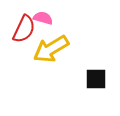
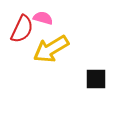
red semicircle: moved 2 px left
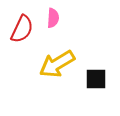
pink semicircle: moved 10 px right; rotated 78 degrees clockwise
yellow arrow: moved 6 px right, 15 px down
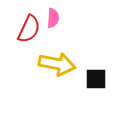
red semicircle: moved 7 px right
yellow arrow: rotated 138 degrees counterclockwise
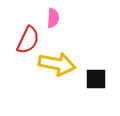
red semicircle: moved 1 px left, 11 px down
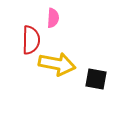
red semicircle: moved 3 px right; rotated 24 degrees counterclockwise
black square: rotated 10 degrees clockwise
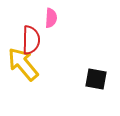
pink semicircle: moved 2 px left
yellow arrow: moved 34 px left; rotated 141 degrees counterclockwise
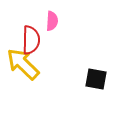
pink semicircle: moved 1 px right, 3 px down
yellow arrow: rotated 6 degrees counterclockwise
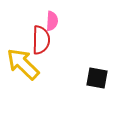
red semicircle: moved 10 px right
black square: moved 1 px right, 1 px up
